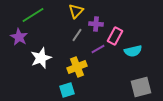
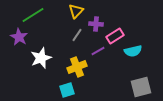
pink rectangle: rotated 30 degrees clockwise
purple line: moved 2 px down
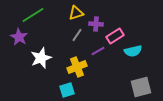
yellow triangle: moved 2 px down; rotated 28 degrees clockwise
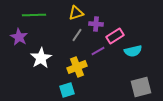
green line: moved 1 px right; rotated 30 degrees clockwise
white star: rotated 10 degrees counterclockwise
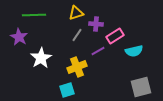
cyan semicircle: moved 1 px right
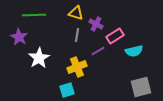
yellow triangle: rotated 35 degrees clockwise
purple cross: rotated 24 degrees clockwise
gray line: rotated 24 degrees counterclockwise
white star: moved 2 px left
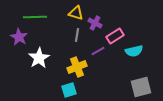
green line: moved 1 px right, 2 px down
purple cross: moved 1 px left, 1 px up
cyan square: moved 2 px right
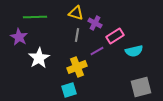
purple line: moved 1 px left
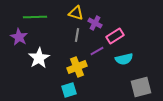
cyan semicircle: moved 10 px left, 8 px down
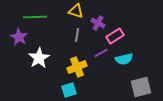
yellow triangle: moved 2 px up
purple cross: moved 3 px right
purple line: moved 4 px right, 2 px down
